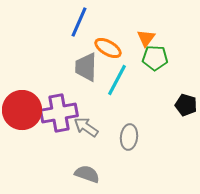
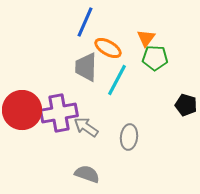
blue line: moved 6 px right
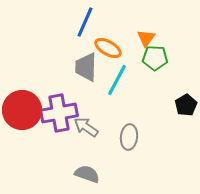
black pentagon: rotated 25 degrees clockwise
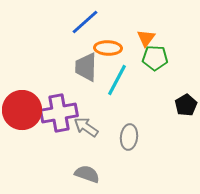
blue line: rotated 24 degrees clockwise
orange ellipse: rotated 28 degrees counterclockwise
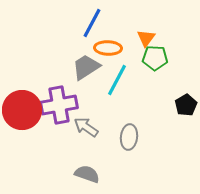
blue line: moved 7 px right, 1 px down; rotated 20 degrees counterclockwise
gray trapezoid: rotated 56 degrees clockwise
purple cross: moved 8 px up
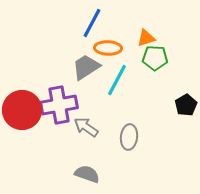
orange triangle: rotated 36 degrees clockwise
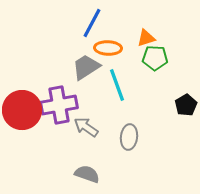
cyan line: moved 5 px down; rotated 48 degrees counterclockwise
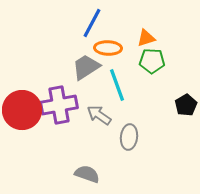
green pentagon: moved 3 px left, 3 px down
gray arrow: moved 13 px right, 12 px up
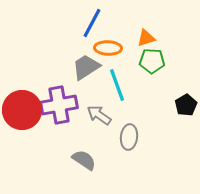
gray semicircle: moved 3 px left, 14 px up; rotated 15 degrees clockwise
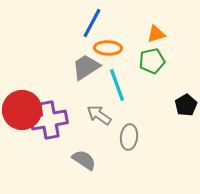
orange triangle: moved 10 px right, 4 px up
green pentagon: rotated 15 degrees counterclockwise
purple cross: moved 10 px left, 15 px down
